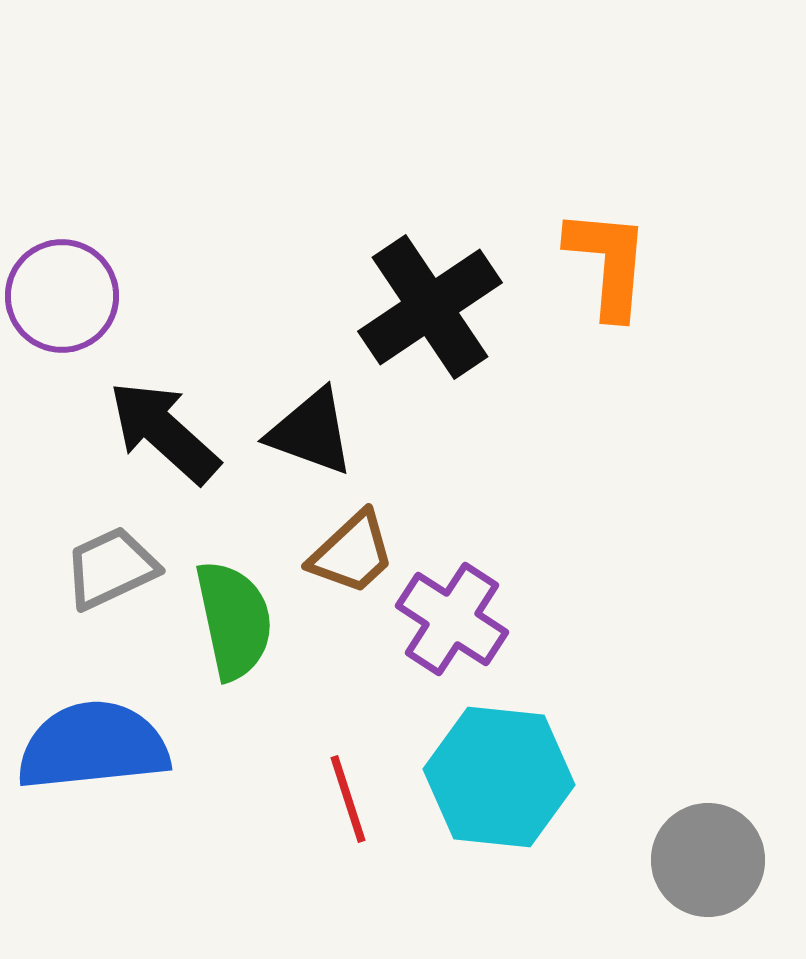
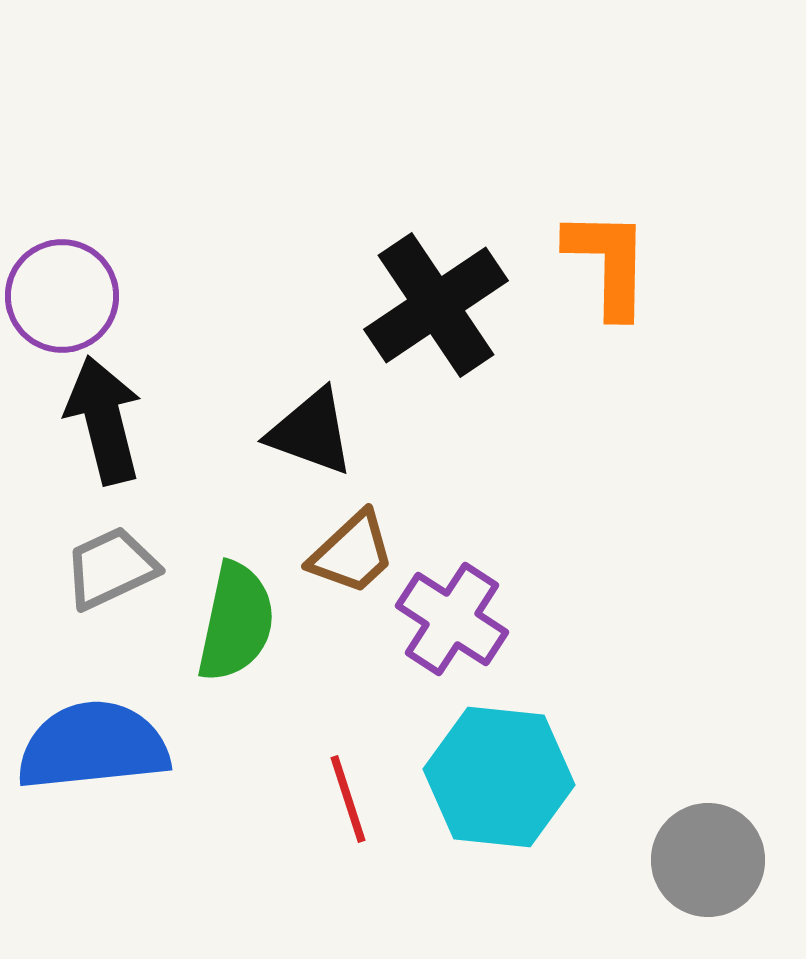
orange L-shape: rotated 4 degrees counterclockwise
black cross: moved 6 px right, 2 px up
black arrow: moved 60 px left, 12 px up; rotated 34 degrees clockwise
green semicircle: moved 2 px right, 2 px down; rotated 24 degrees clockwise
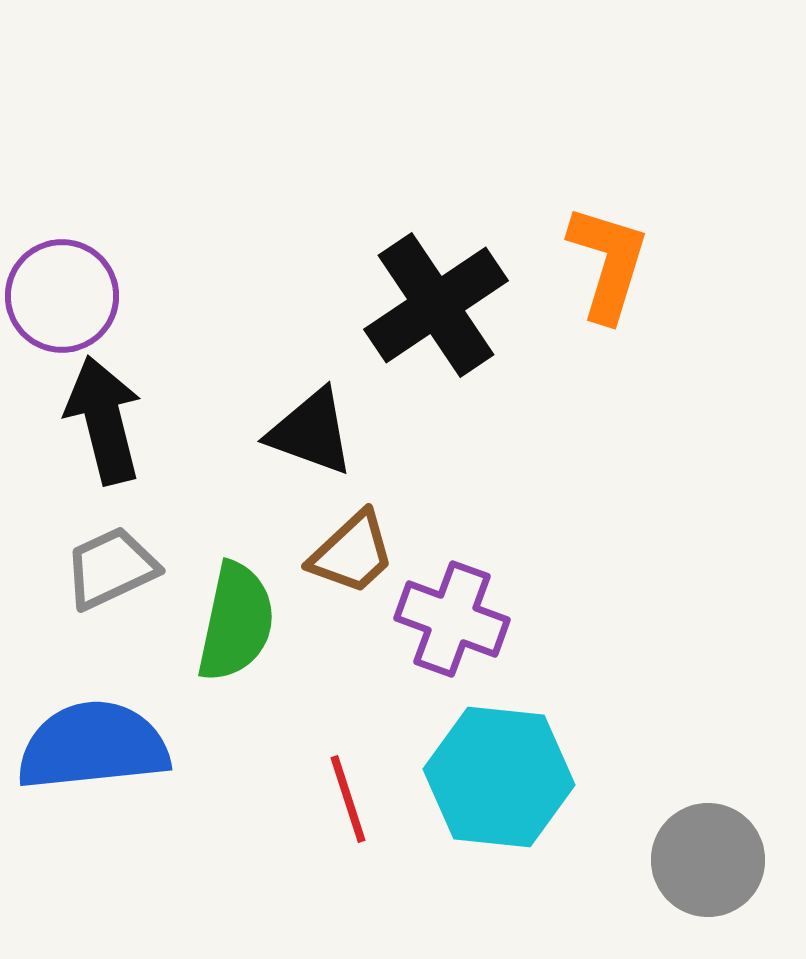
orange L-shape: rotated 16 degrees clockwise
purple cross: rotated 13 degrees counterclockwise
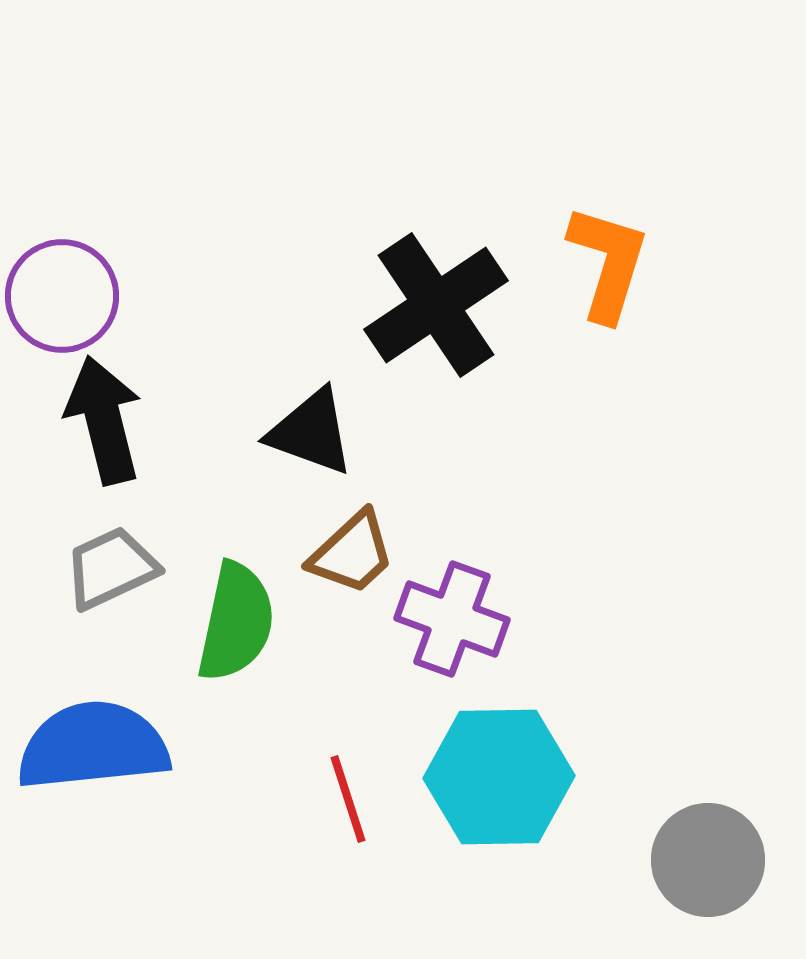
cyan hexagon: rotated 7 degrees counterclockwise
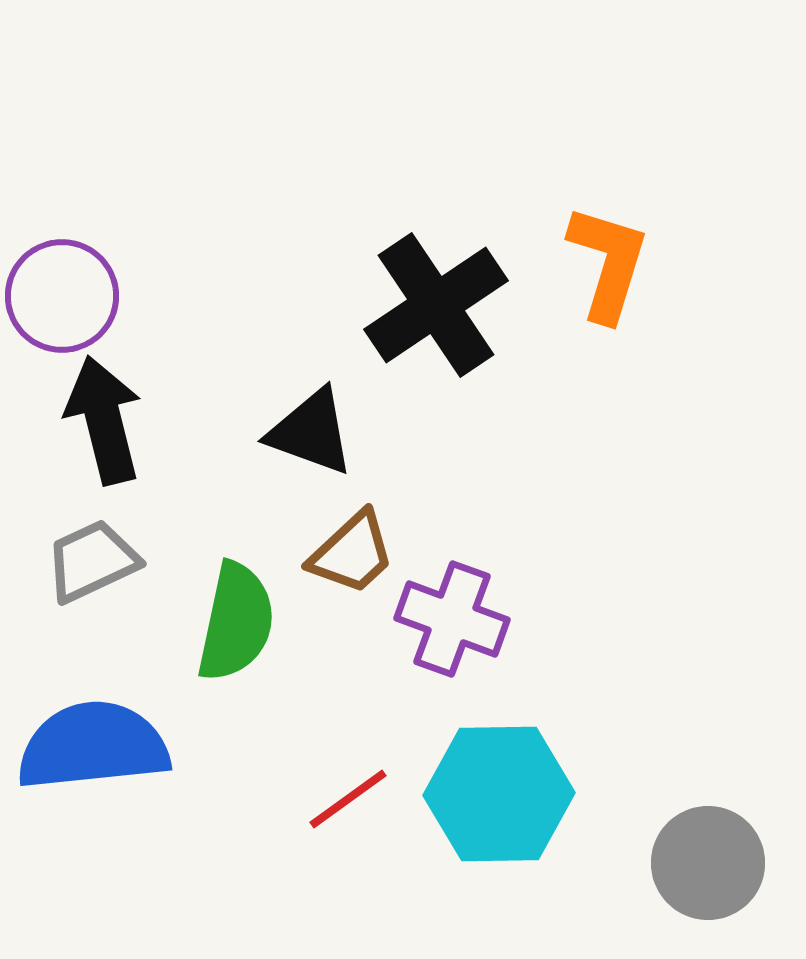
gray trapezoid: moved 19 px left, 7 px up
cyan hexagon: moved 17 px down
red line: rotated 72 degrees clockwise
gray circle: moved 3 px down
